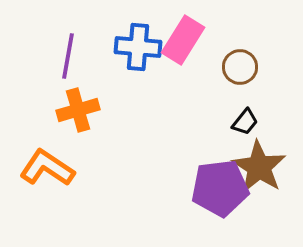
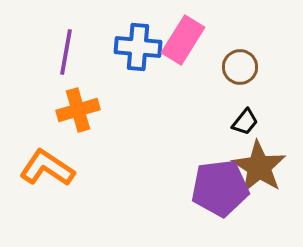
purple line: moved 2 px left, 4 px up
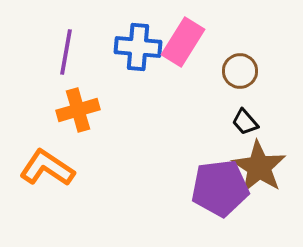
pink rectangle: moved 2 px down
brown circle: moved 4 px down
black trapezoid: rotated 100 degrees clockwise
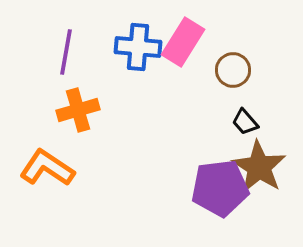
brown circle: moved 7 px left, 1 px up
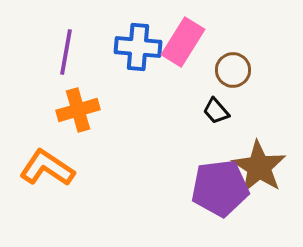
black trapezoid: moved 29 px left, 11 px up
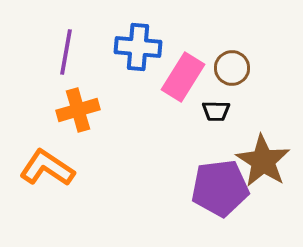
pink rectangle: moved 35 px down
brown circle: moved 1 px left, 2 px up
black trapezoid: rotated 48 degrees counterclockwise
brown star: moved 4 px right, 6 px up
